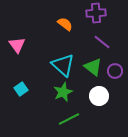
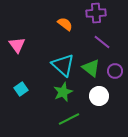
green triangle: moved 2 px left, 1 px down
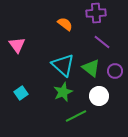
cyan square: moved 4 px down
green line: moved 7 px right, 3 px up
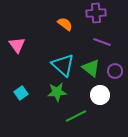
purple line: rotated 18 degrees counterclockwise
green star: moved 6 px left; rotated 18 degrees clockwise
white circle: moved 1 px right, 1 px up
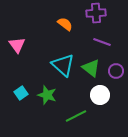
purple circle: moved 1 px right
green star: moved 10 px left, 3 px down; rotated 24 degrees clockwise
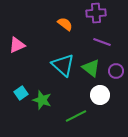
pink triangle: rotated 42 degrees clockwise
green star: moved 5 px left, 5 px down
